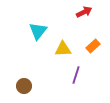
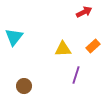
cyan triangle: moved 24 px left, 6 px down
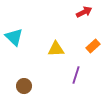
cyan triangle: rotated 24 degrees counterclockwise
yellow triangle: moved 7 px left
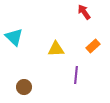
red arrow: rotated 98 degrees counterclockwise
purple line: rotated 12 degrees counterclockwise
brown circle: moved 1 px down
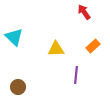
brown circle: moved 6 px left
